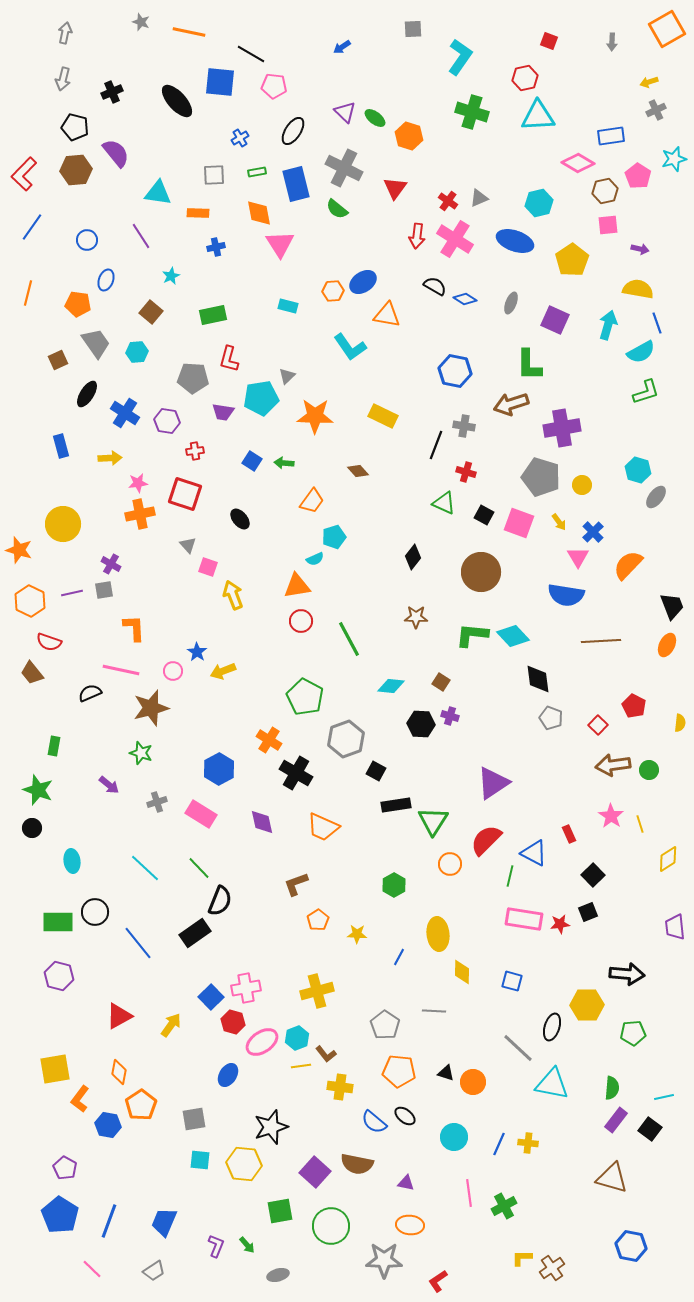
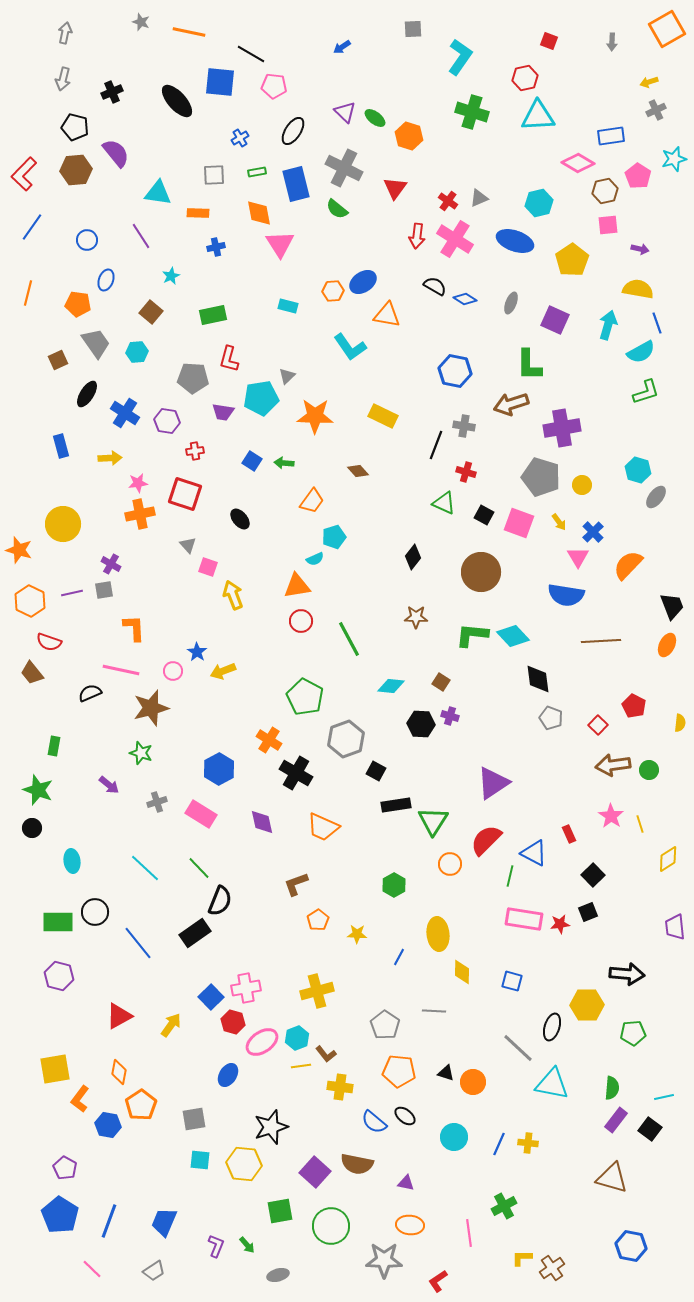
pink line at (469, 1193): moved 40 px down
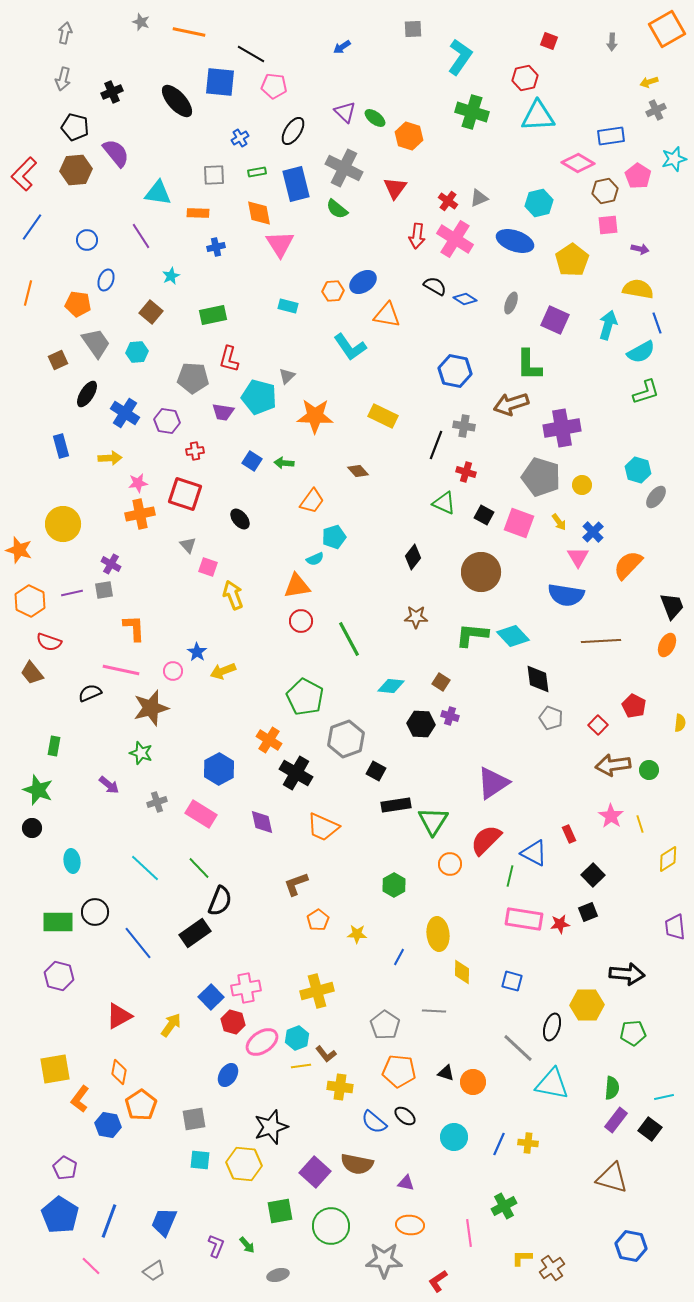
cyan pentagon at (261, 398): moved 2 px left, 1 px up; rotated 24 degrees clockwise
pink line at (92, 1269): moved 1 px left, 3 px up
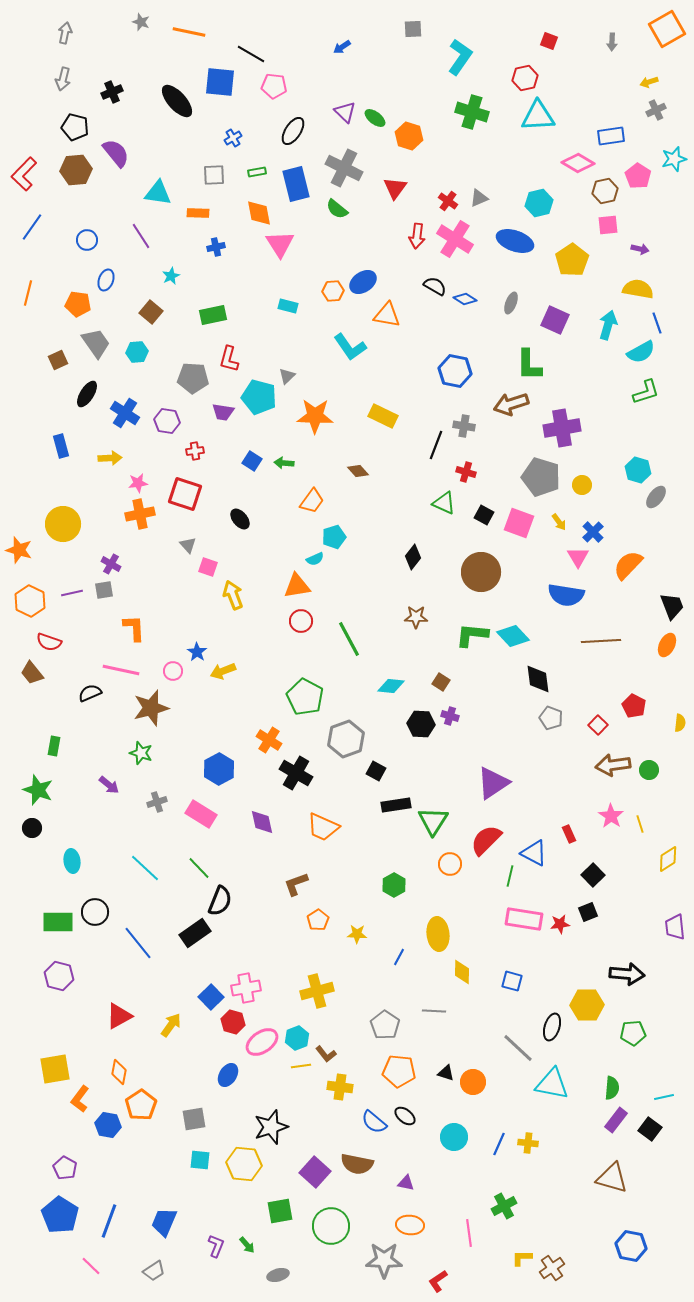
blue cross at (240, 138): moved 7 px left
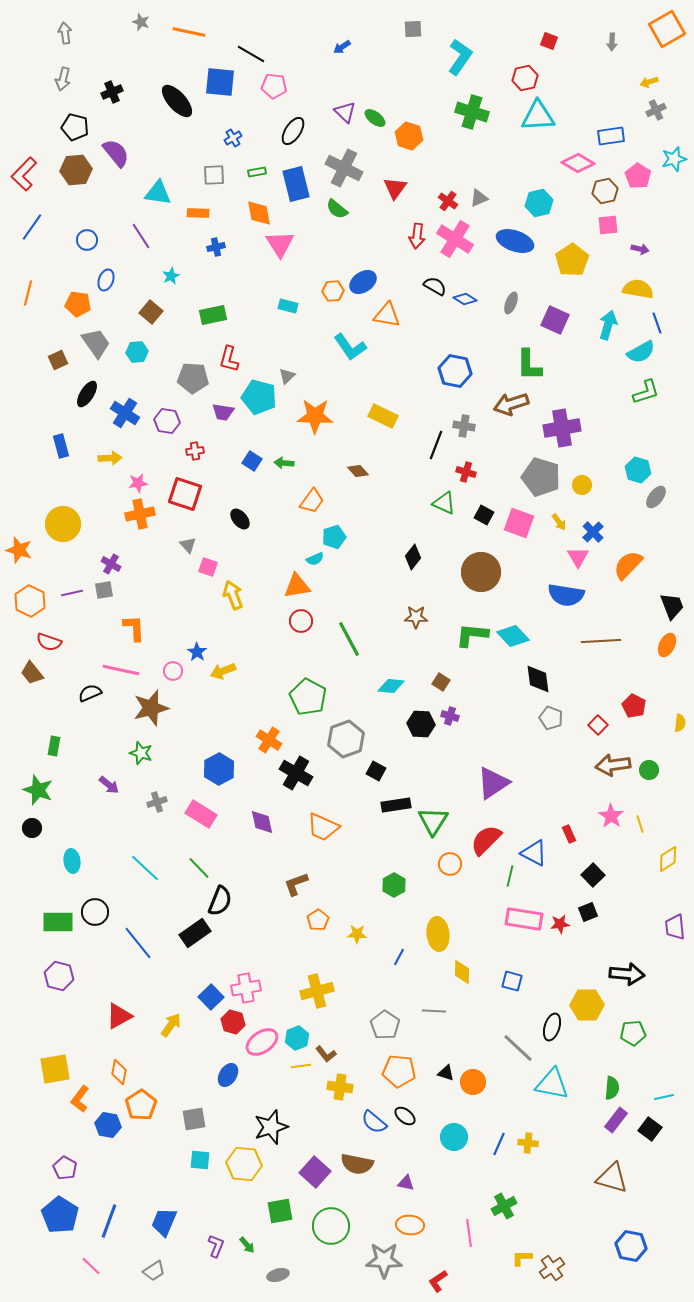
gray arrow at (65, 33): rotated 20 degrees counterclockwise
green pentagon at (305, 697): moved 3 px right
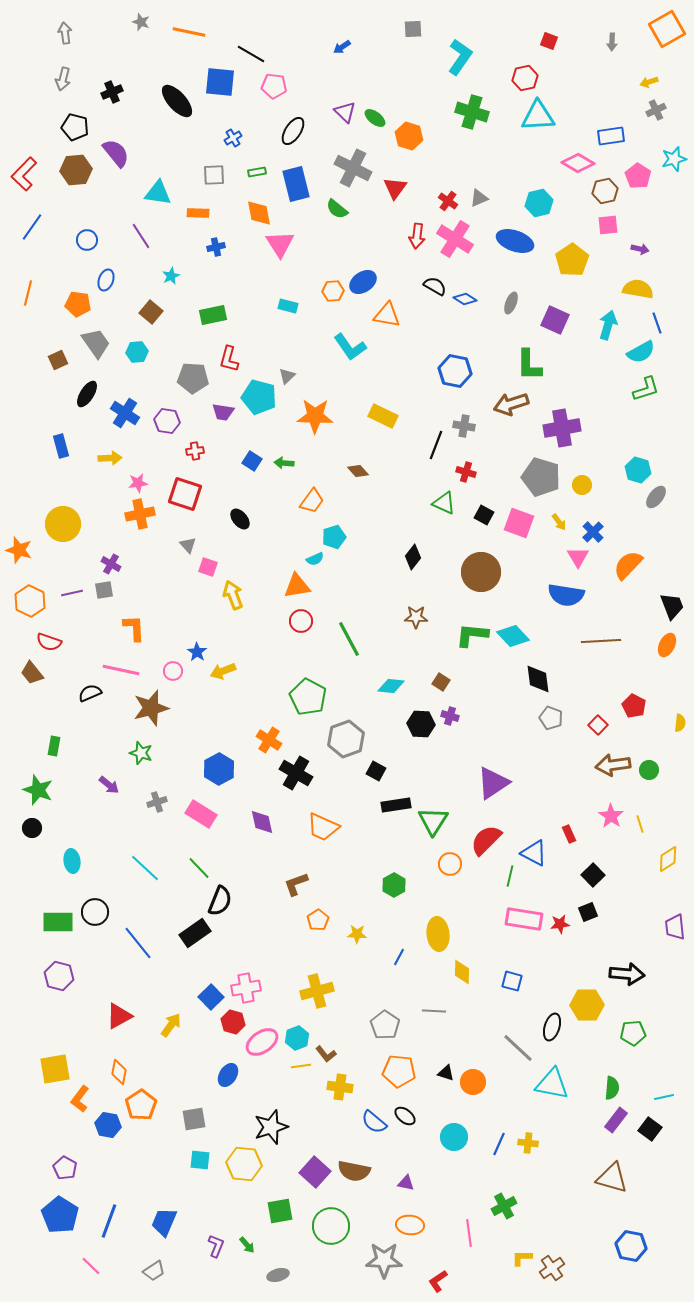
gray cross at (344, 168): moved 9 px right
green L-shape at (646, 392): moved 3 px up
brown semicircle at (357, 1164): moved 3 px left, 7 px down
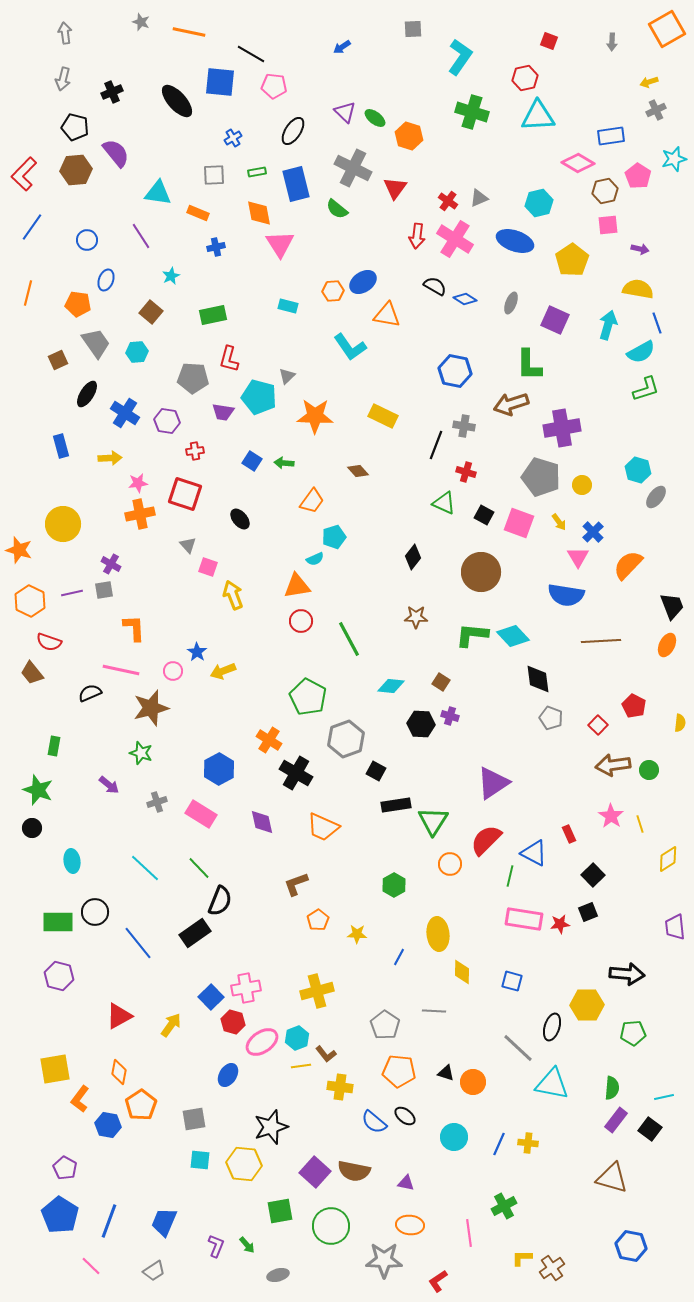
orange rectangle at (198, 213): rotated 20 degrees clockwise
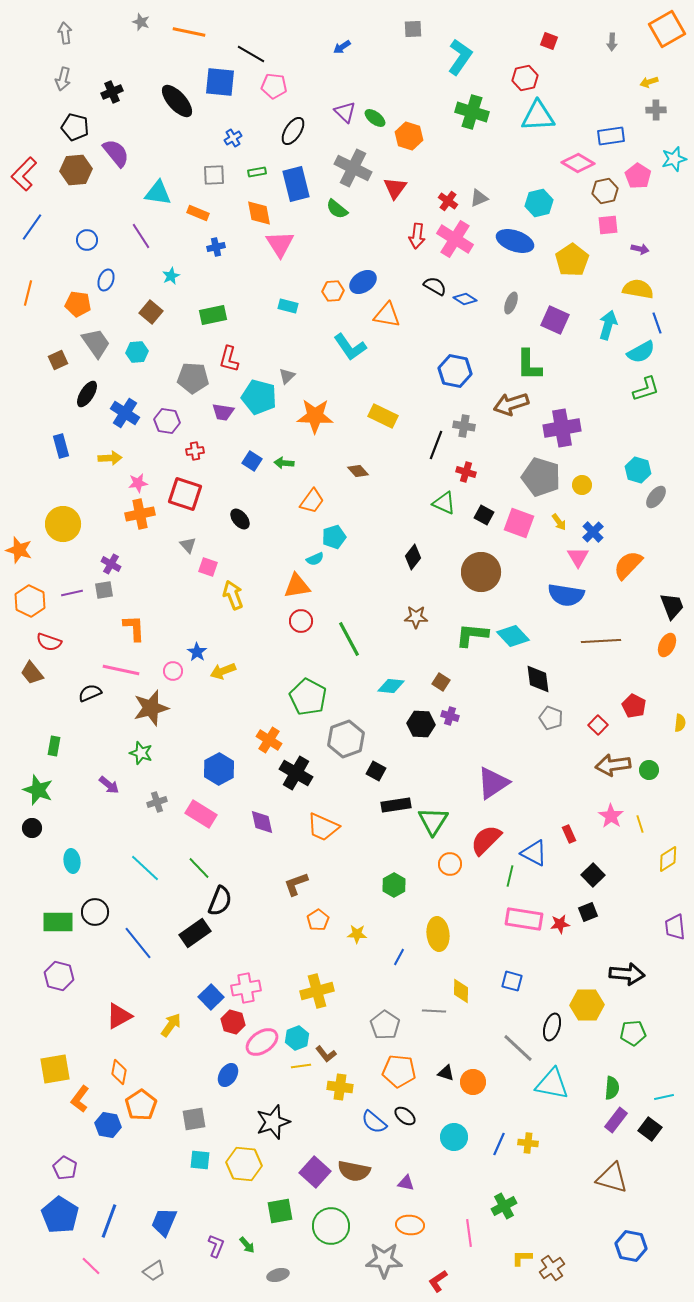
gray cross at (656, 110): rotated 24 degrees clockwise
yellow diamond at (462, 972): moved 1 px left, 19 px down
black star at (271, 1127): moved 2 px right, 5 px up
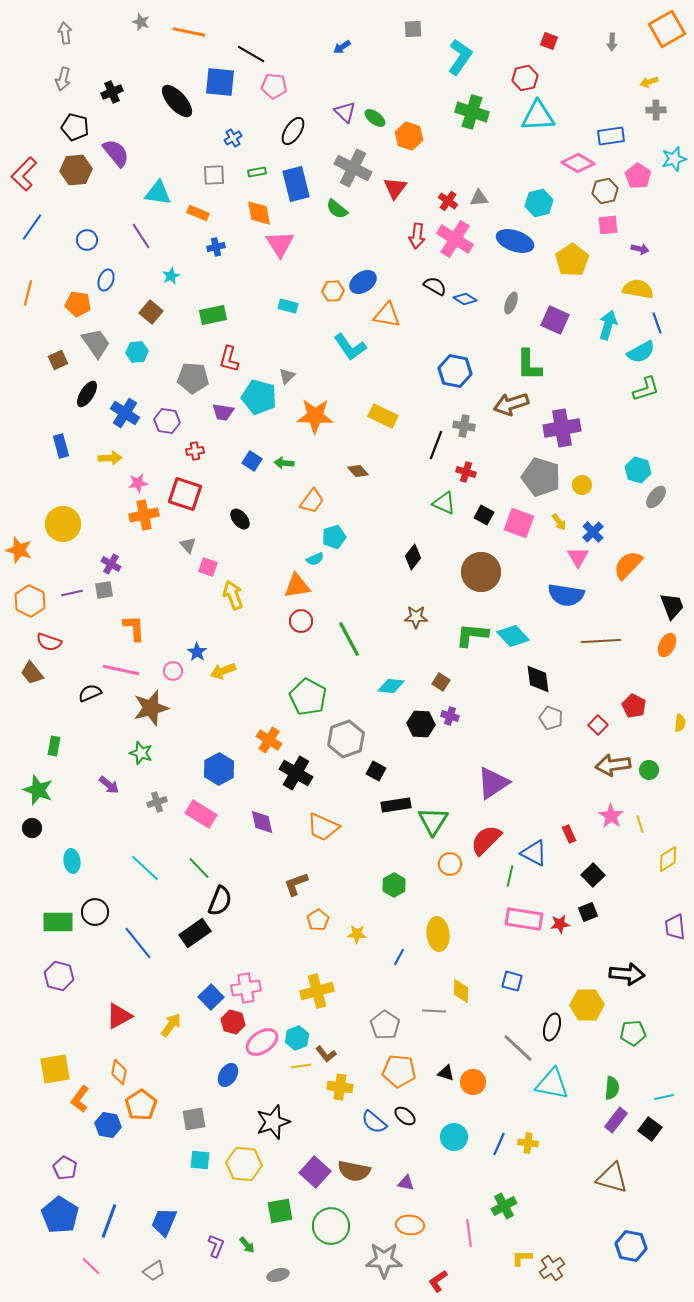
gray triangle at (479, 198): rotated 18 degrees clockwise
orange cross at (140, 514): moved 4 px right, 1 px down
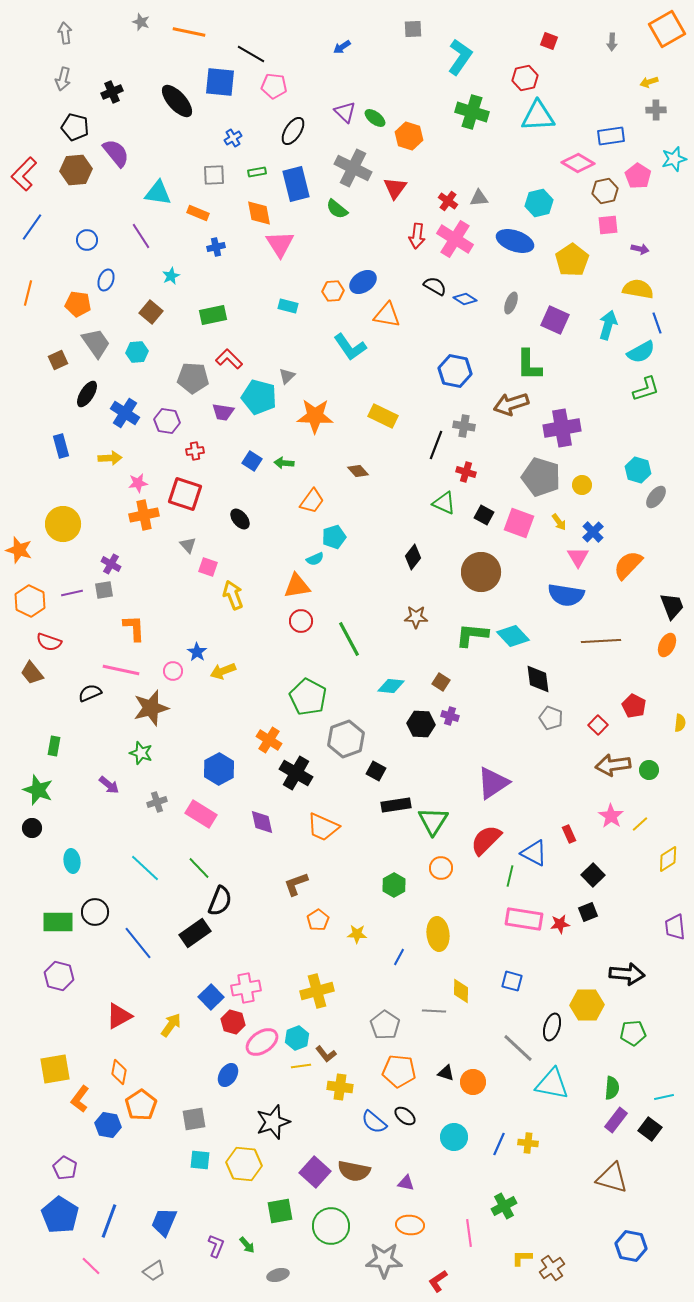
red L-shape at (229, 359): rotated 120 degrees clockwise
yellow line at (640, 824): rotated 66 degrees clockwise
orange circle at (450, 864): moved 9 px left, 4 px down
